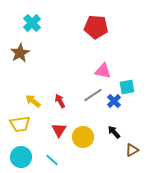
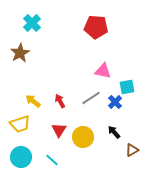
gray line: moved 2 px left, 3 px down
blue cross: moved 1 px right, 1 px down
yellow trapezoid: rotated 10 degrees counterclockwise
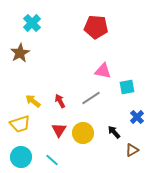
blue cross: moved 22 px right, 15 px down
yellow circle: moved 4 px up
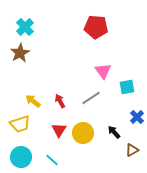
cyan cross: moved 7 px left, 4 px down
pink triangle: rotated 42 degrees clockwise
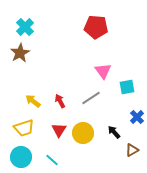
yellow trapezoid: moved 4 px right, 4 px down
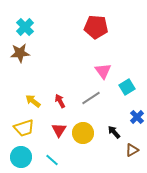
brown star: rotated 24 degrees clockwise
cyan square: rotated 21 degrees counterclockwise
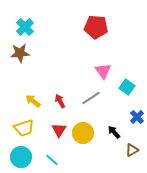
cyan square: rotated 21 degrees counterclockwise
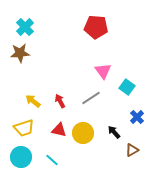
red triangle: rotated 49 degrees counterclockwise
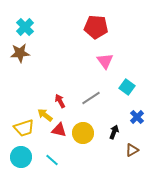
pink triangle: moved 2 px right, 10 px up
yellow arrow: moved 12 px right, 14 px down
black arrow: rotated 64 degrees clockwise
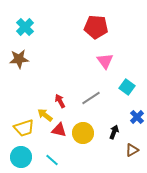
brown star: moved 1 px left, 6 px down
